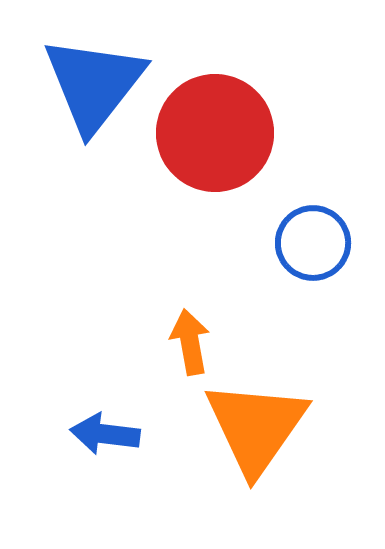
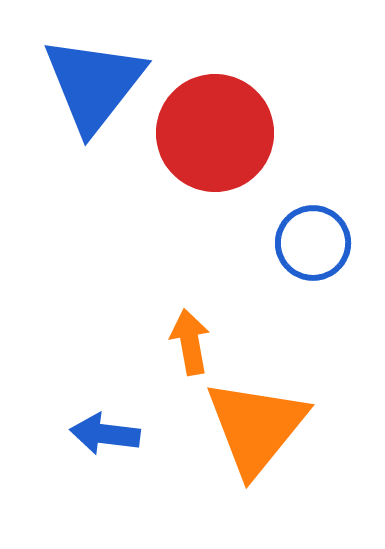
orange triangle: rotated 4 degrees clockwise
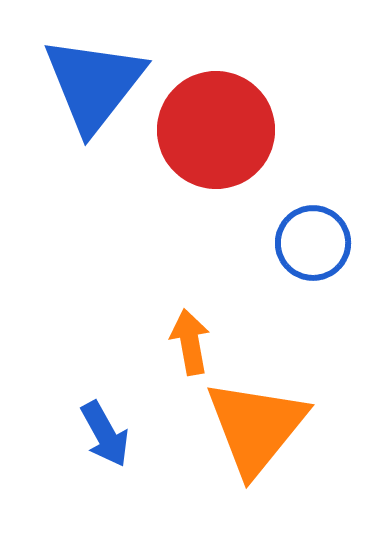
red circle: moved 1 px right, 3 px up
blue arrow: rotated 126 degrees counterclockwise
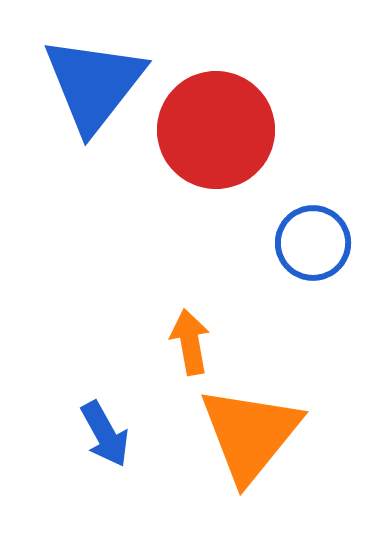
orange triangle: moved 6 px left, 7 px down
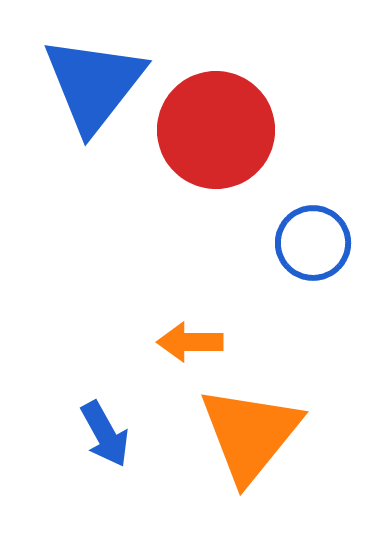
orange arrow: rotated 80 degrees counterclockwise
